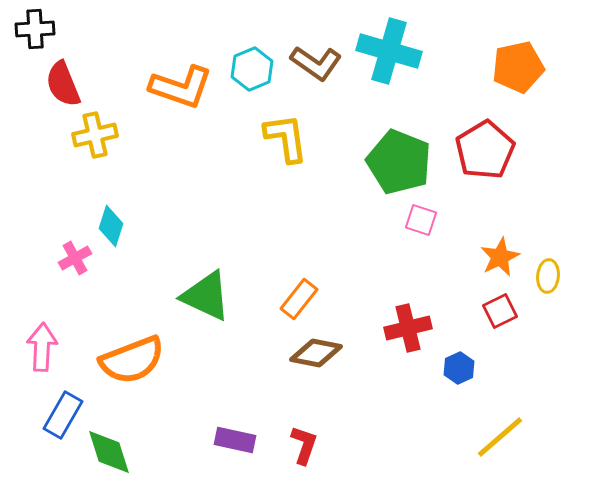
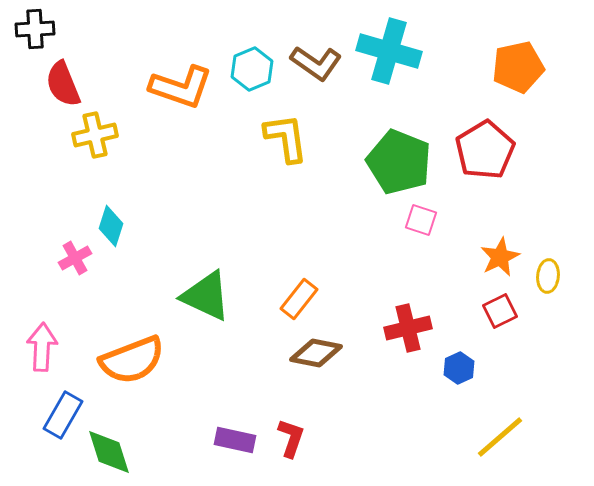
red L-shape: moved 13 px left, 7 px up
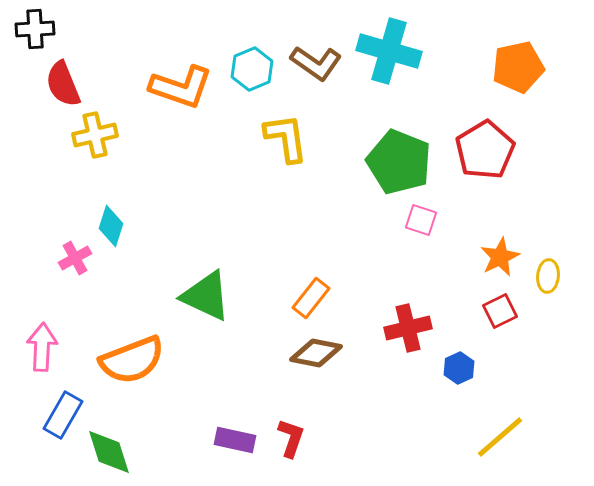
orange rectangle: moved 12 px right, 1 px up
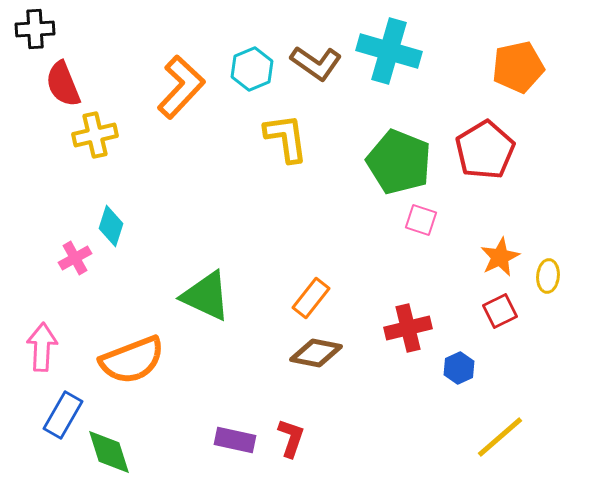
orange L-shape: rotated 66 degrees counterclockwise
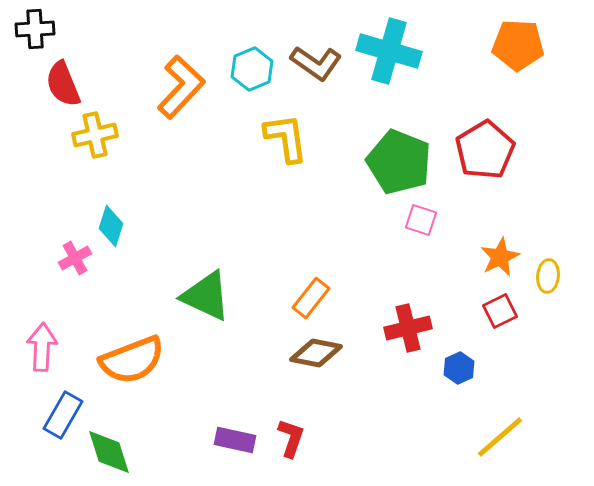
orange pentagon: moved 22 px up; rotated 15 degrees clockwise
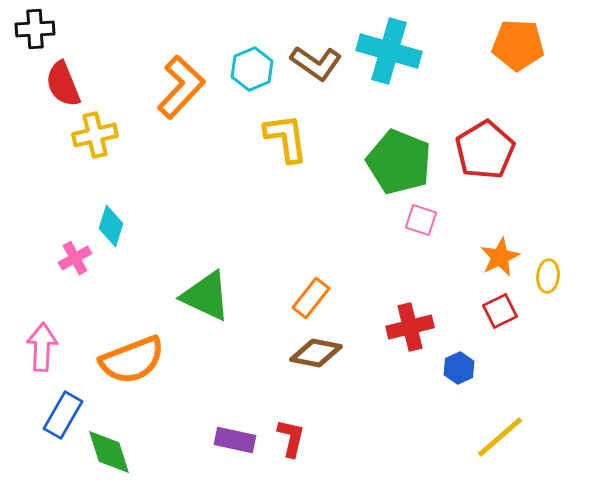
red cross: moved 2 px right, 1 px up
red L-shape: rotated 6 degrees counterclockwise
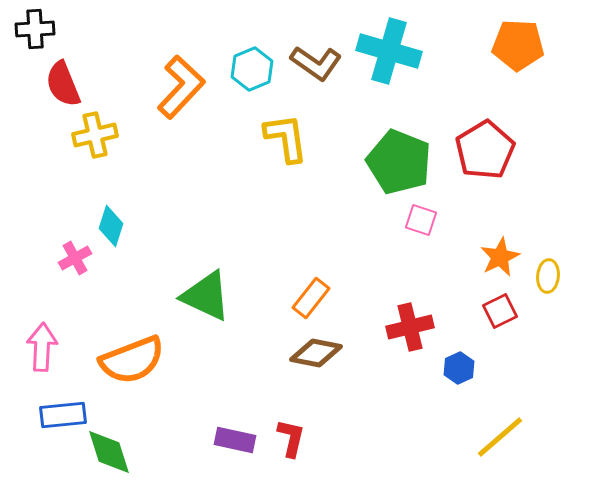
blue rectangle: rotated 54 degrees clockwise
